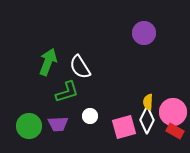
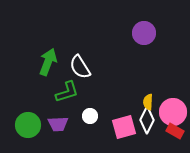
green circle: moved 1 px left, 1 px up
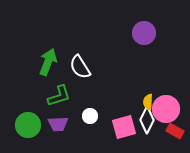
green L-shape: moved 8 px left, 4 px down
pink circle: moved 7 px left, 3 px up
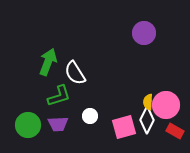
white semicircle: moved 5 px left, 6 px down
pink circle: moved 4 px up
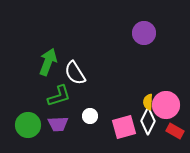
white diamond: moved 1 px right, 1 px down
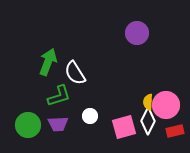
purple circle: moved 7 px left
red rectangle: rotated 42 degrees counterclockwise
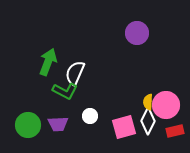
white semicircle: rotated 55 degrees clockwise
green L-shape: moved 6 px right, 5 px up; rotated 45 degrees clockwise
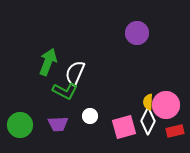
green circle: moved 8 px left
